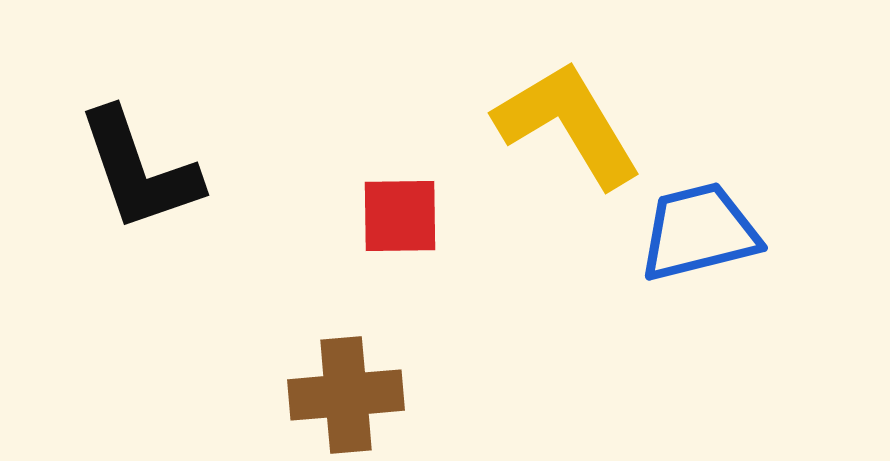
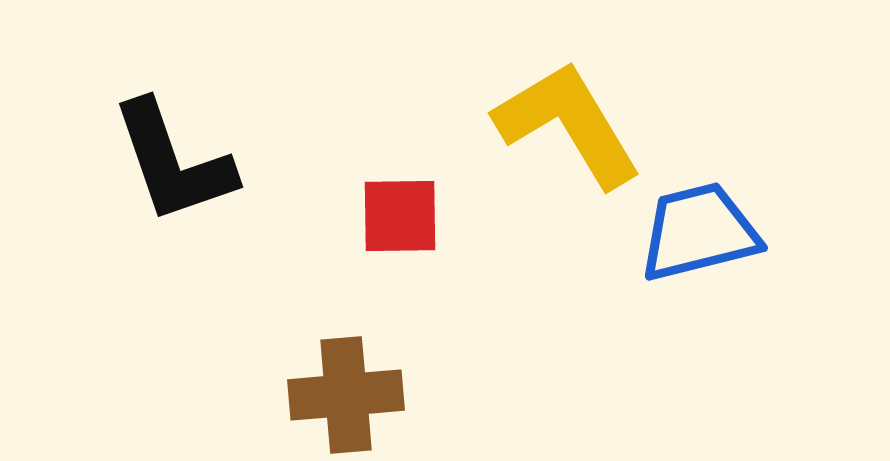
black L-shape: moved 34 px right, 8 px up
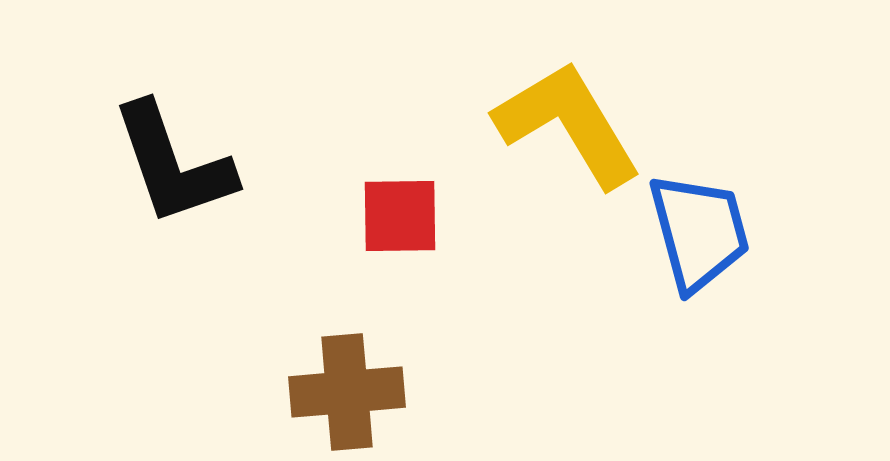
black L-shape: moved 2 px down
blue trapezoid: rotated 89 degrees clockwise
brown cross: moved 1 px right, 3 px up
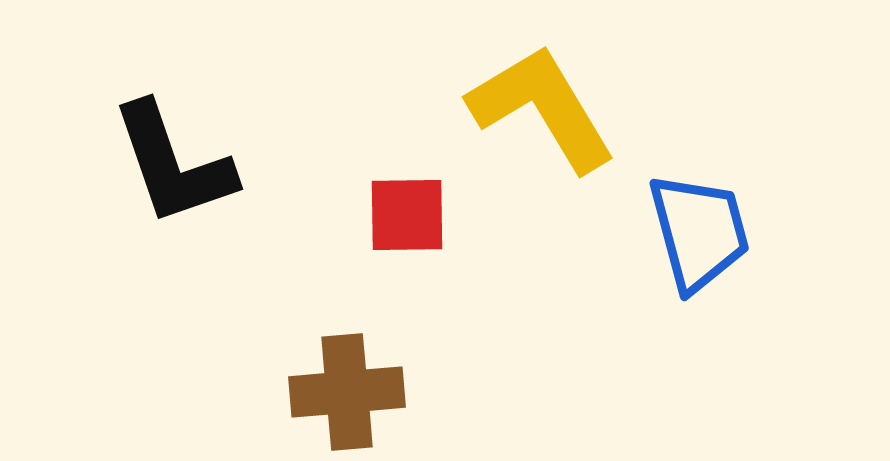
yellow L-shape: moved 26 px left, 16 px up
red square: moved 7 px right, 1 px up
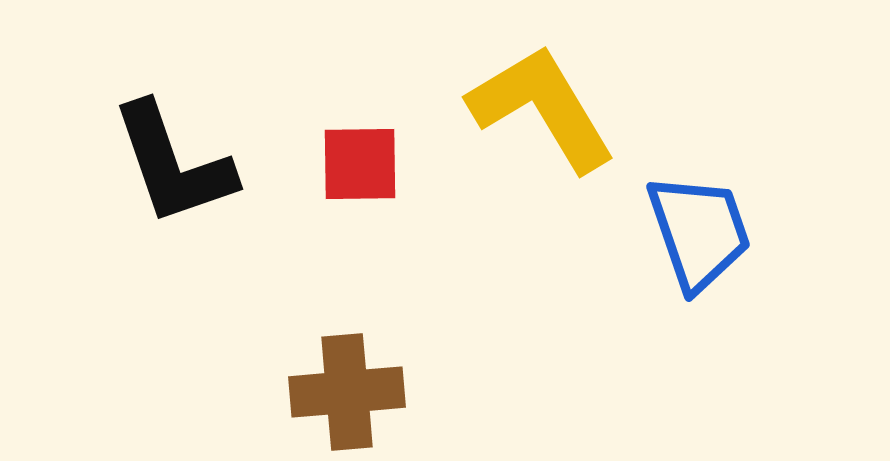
red square: moved 47 px left, 51 px up
blue trapezoid: rotated 4 degrees counterclockwise
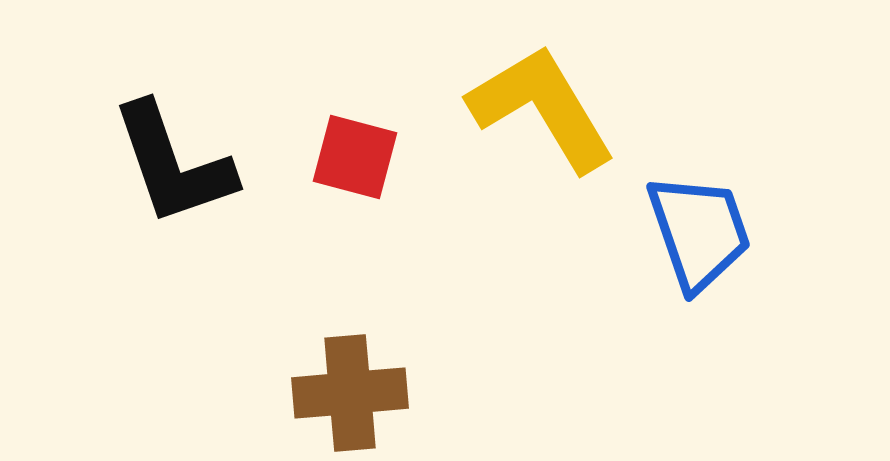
red square: moved 5 px left, 7 px up; rotated 16 degrees clockwise
brown cross: moved 3 px right, 1 px down
